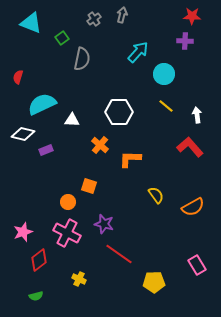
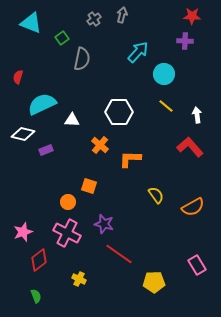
green semicircle: rotated 96 degrees counterclockwise
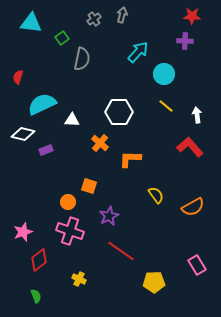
cyan triangle: rotated 15 degrees counterclockwise
orange cross: moved 2 px up
purple star: moved 5 px right, 8 px up; rotated 30 degrees clockwise
pink cross: moved 3 px right, 2 px up; rotated 8 degrees counterclockwise
red line: moved 2 px right, 3 px up
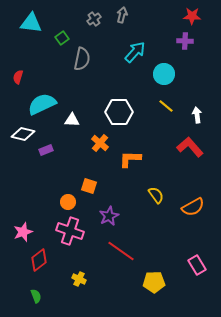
cyan arrow: moved 3 px left
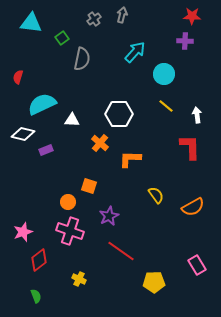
white hexagon: moved 2 px down
red L-shape: rotated 40 degrees clockwise
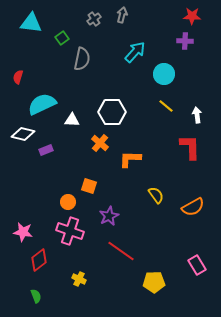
white hexagon: moved 7 px left, 2 px up
pink star: rotated 30 degrees clockwise
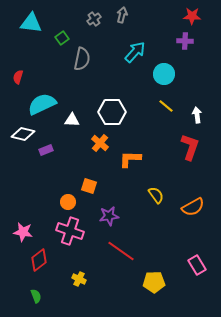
red L-shape: rotated 20 degrees clockwise
purple star: rotated 18 degrees clockwise
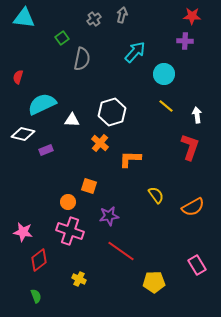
cyan triangle: moved 7 px left, 5 px up
white hexagon: rotated 16 degrees counterclockwise
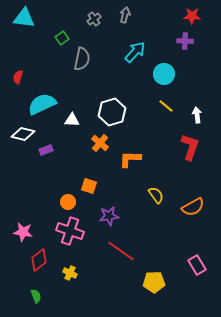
gray arrow: moved 3 px right
yellow cross: moved 9 px left, 6 px up
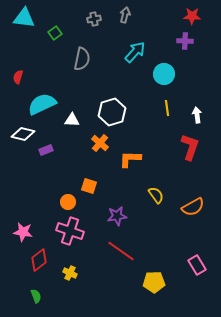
gray cross: rotated 24 degrees clockwise
green square: moved 7 px left, 5 px up
yellow line: moved 1 px right, 2 px down; rotated 42 degrees clockwise
purple star: moved 8 px right
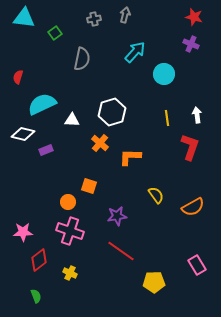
red star: moved 2 px right, 1 px down; rotated 12 degrees clockwise
purple cross: moved 6 px right, 3 px down; rotated 21 degrees clockwise
yellow line: moved 10 px down
orange L-shape: moved 2 px up
pink star: rotated 12 degrees counterclockwise
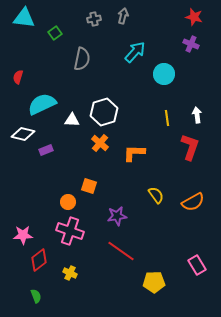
gray arrow: moved 2 px left, 1 px down
white hexagon: moved 8 px left
orange L-shape: moved 4 px right, 4 px up
orange semicircle: moved 5 px up
pink star: moved 3 px down
